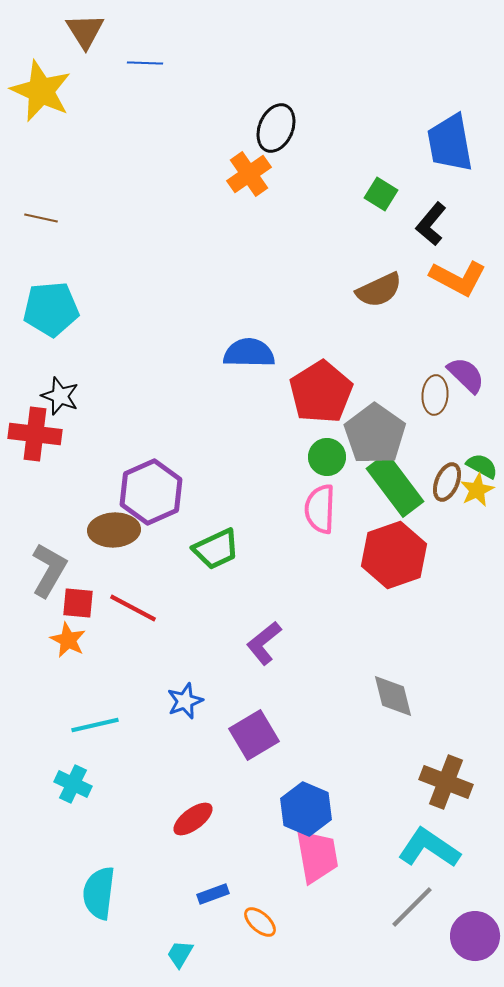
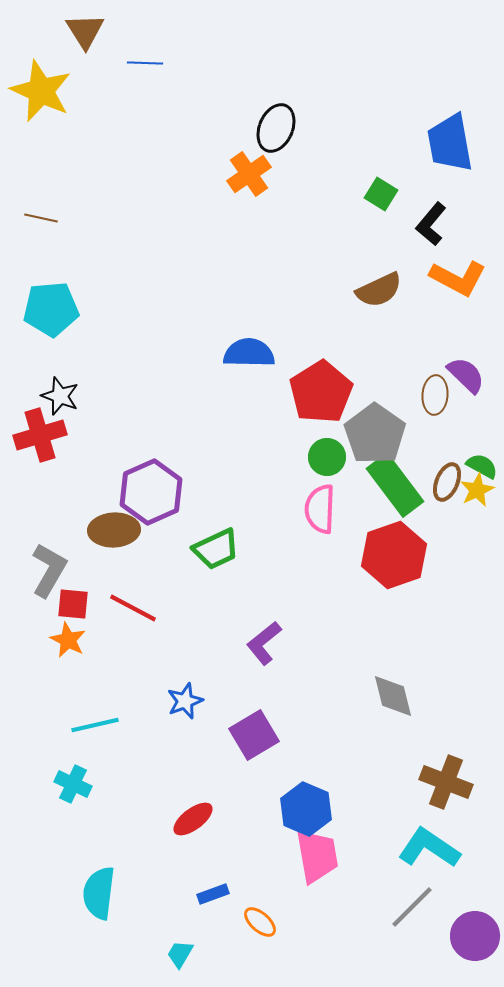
red cross at (35, 434): moved 5 px right, 1 px down; rotated 24 degrees counterclockwise
red square at (78, 603): moved 5 px left, 1 px down
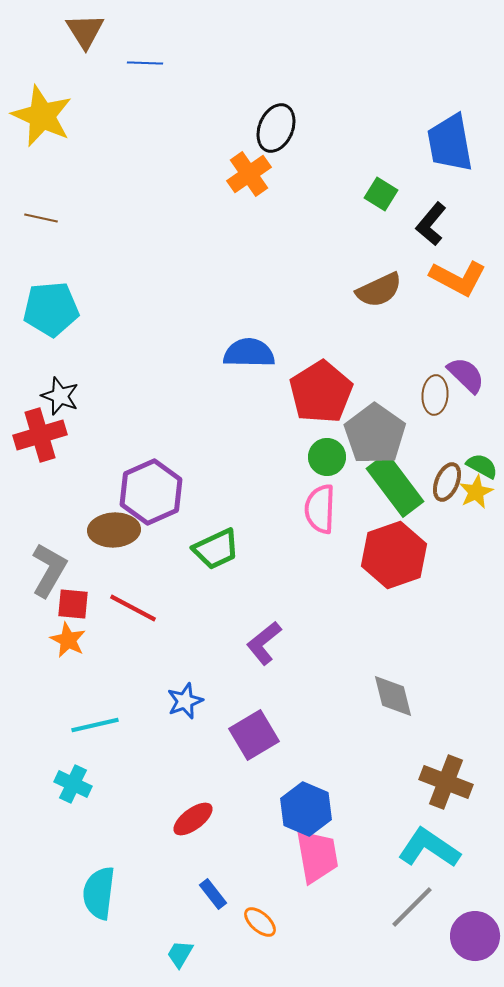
yellow star at (41, 91): moved 1 px right, 25 px down
yellow star at (477, 490): moved 1 px left, 2 px down
blue rectangle at (213, 894): rotated 72 degrees clockwise
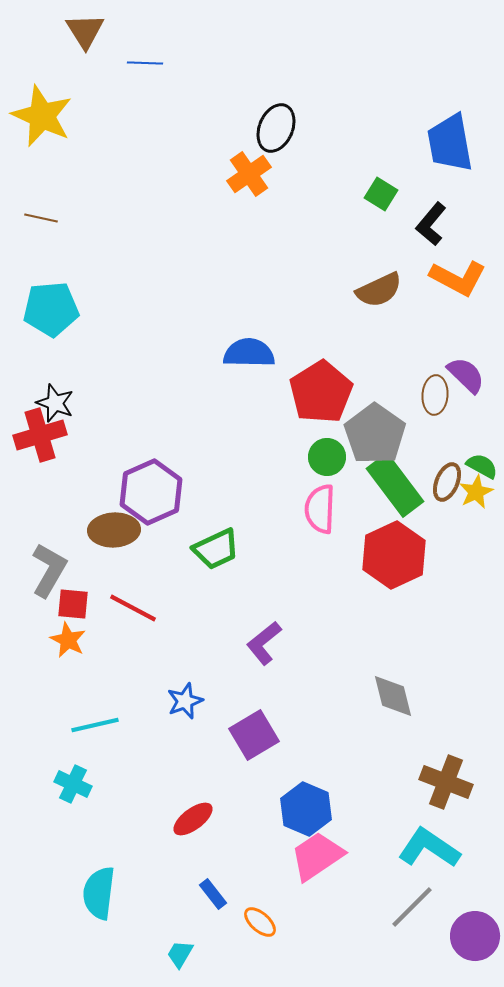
black star at (60, 396): moved 5 px left, 7 px down
red hexagon at (394, 555): rotated 6 degrees counterclockwise
pink trapezoid at (317, 856): rotated 114 degrees counterclockwise
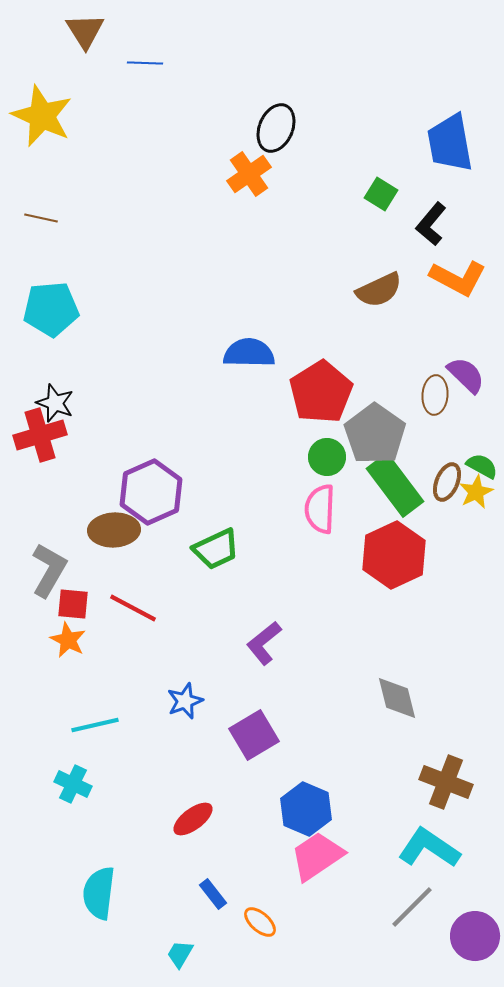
gray diamond at (393, 696): moved 4 px right, 2 px down
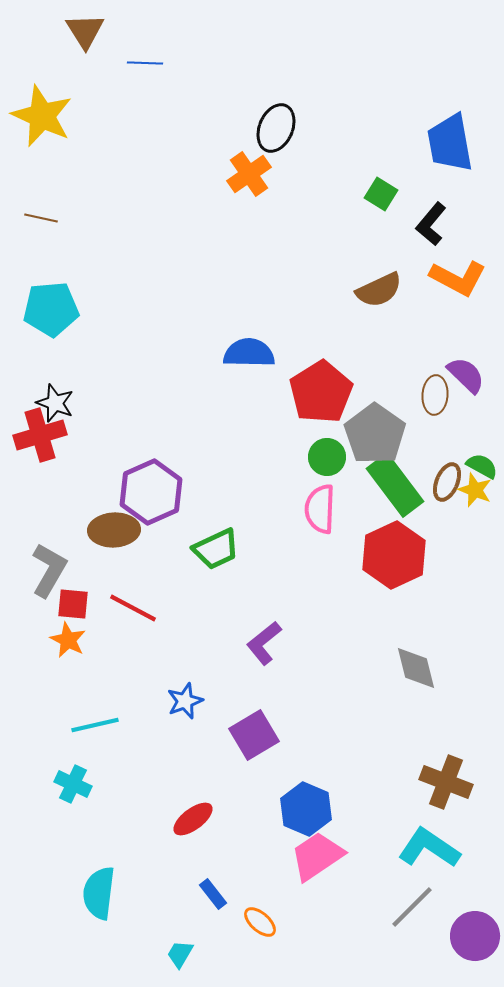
yellow star at (476, 492): moved 1 px left, 2 px up; rotated 24 degrees counterclockwise
gray diamond at (397, 698): moved 19 px right, 30 px up
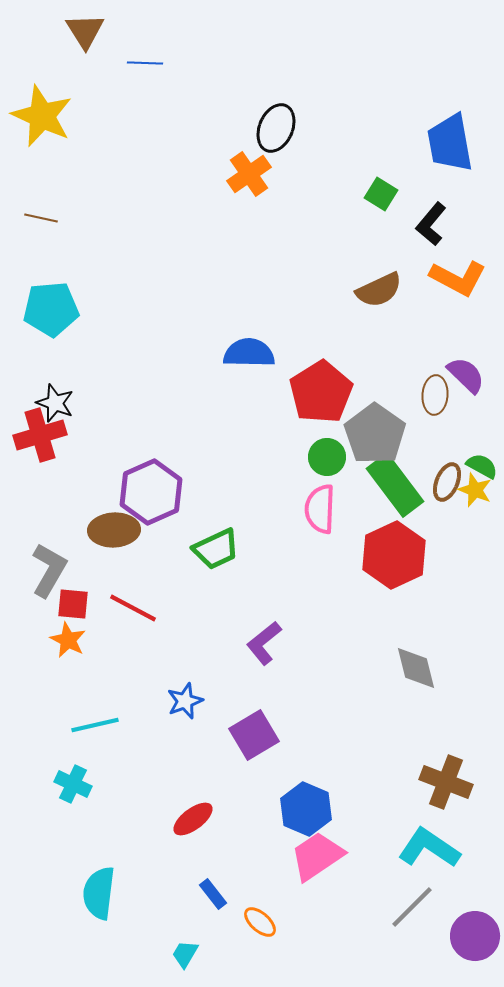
cyan trapezoid at (180, 954): moved 5 px right
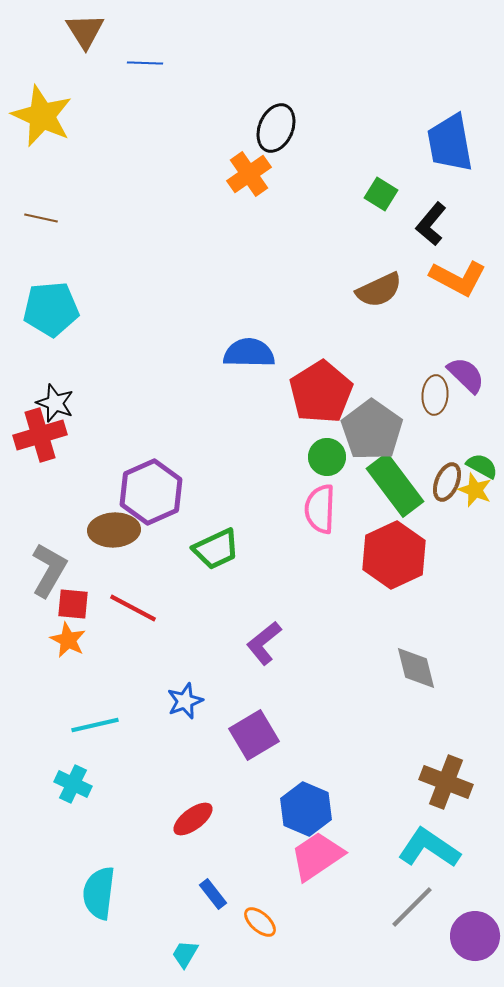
gray pentagon at (375, 434): moved 3 px left, 4 px up
